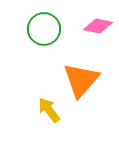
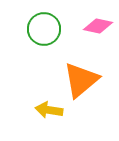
orange triangle: rotated 9 degrees clockwise
yellow arrow: rotated 44 degrees counterclockwise
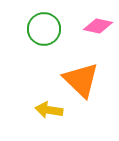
orange triangle: rotated 36 degrees counterclockwise
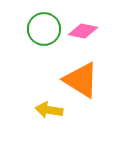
pink diamond: moved 15 px left, 5 px down
orange triangle: rotated 12 degrees counterclockwise
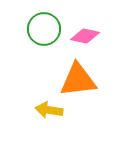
pink diamond: moved 2 px right, 5 px down
orange triangle: moved 3 px left; rotated 39 degrees counterclockwise
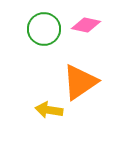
pink diamond: moved 1 px right, 11 px up
orange triangle: moved 2 px right, 2 px down; rotated 27 degrees counterclockwise
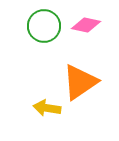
green circle: moved 3 px up
yellow arrow: moved 2 px left, 2 px up
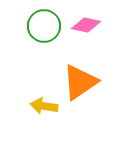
yellow arrow: moved 3 px left, 2 px up
